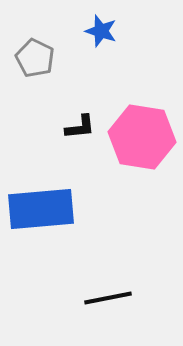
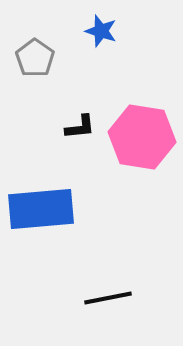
gray pentagon: rotated 9 degrees clockwise
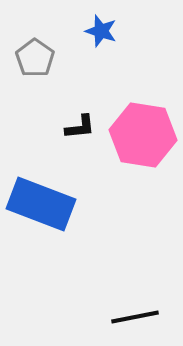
pink hexagon: moved 1 px right, 2 px up
blue rectangle: moved 5 px up; rotated 26 degrees clockwise
black line: moved 27 px right, 19 px down
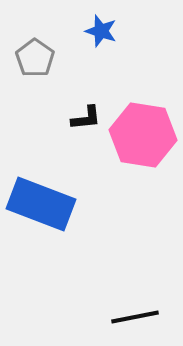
black L-shape: moved 6 px right, 9 px up
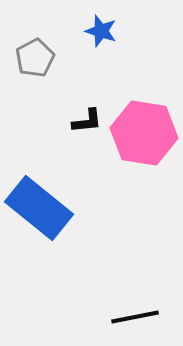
gray pentagon: rotated 9 degrees clockwise
black L-shape: moved 1 px right, 3 px down
pink hexagon: moved 1 px right, 2 px up
blue rectangle: moved 2 px left, 4 px down; rotated 18 degrees clockwise
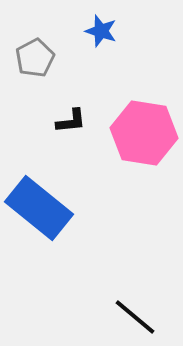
black L-shape: moved 16 px left
black line: rotated 51 degrees clockwise
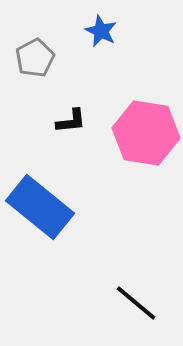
blue star: rotated 8 degrees clockwise
pink hexagon: moved 2 px right
blue rectangle: moved 1 px right, 1 px up
black line: moved 1 px right, 14 px up
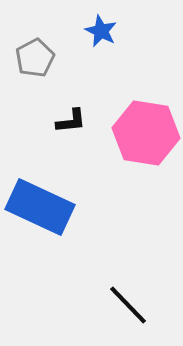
blue rectangle: rotated 14 degrees counterclockwise
black line: moved 8 px left, 2 px down; rotated 6 degrees clockwise
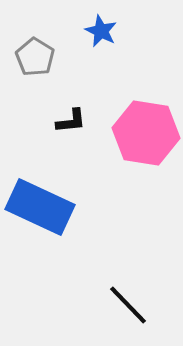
gray pentagon: moved 1 px up; rotated 12 degrees counterclockwise
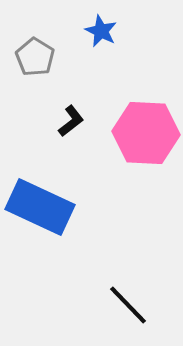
black L-shape: rotated 32 degrees counterclockwise
pink hexagon: rotated 6 degrees counterclockwise
